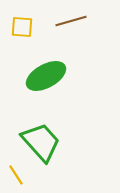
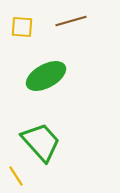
yellow line: moved 1 px down
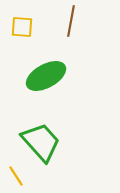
brown line: rotated 64 degrees counterclockwise
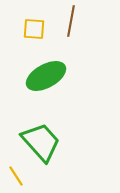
yellow square: moved 12 px right, 2 px down
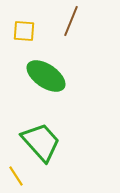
brown line: rotated 12 degrees clockwise
yellow square: moved 10 px left, 2 px down
green ellipse: rotated 63 degrees clockwise
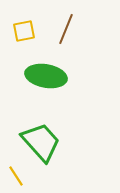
brown line: moved 5 px left, 8 px down
yellow square: rotated 15 degrees counterclockwise
green ellipse: rotated 24 degrees counterclockwise
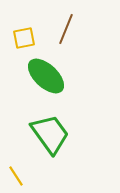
yellow square: moved 7 px down
green ellipse: rotated 33 degrees clockwise
green trapezoid: moved 9 px right, 8 px up; rotated 6 degrees clockwise
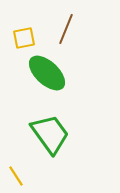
green ellipse: moved 1 px right, 3 px up
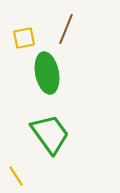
green ellipse: rotated 36 degrees clockwise
